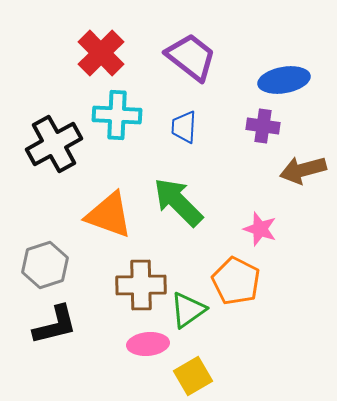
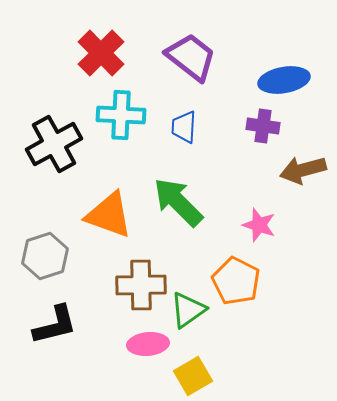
cyan cross: moved 4 px right
pink star: moved 1 px left, 4 px up
gray hexagon: moved 9 px up
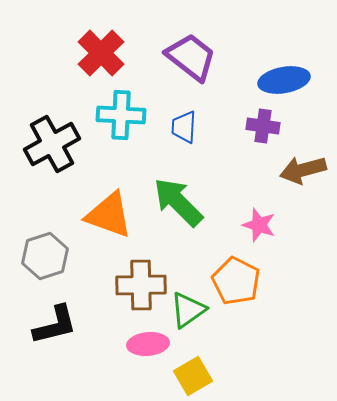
black cross: moved 2 px left
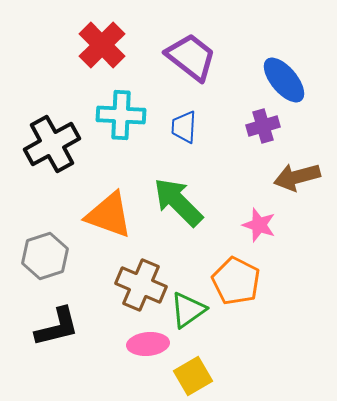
red cross: moved 1 px right, 8 px up
blue ellipse: rotated 60 degrees clockwise
purple cross: rotated 24 degrees counterclockwise
brown arrow: moved 6 px left, 7 px down
brown cross: rotated 24 degrees clockwise
black L-shape: moved 2 px right, 2 px down
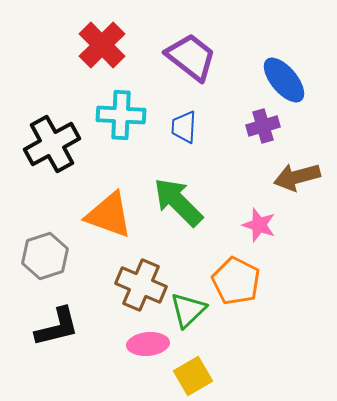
green triangle: rotated 9 degrees counterclockwise
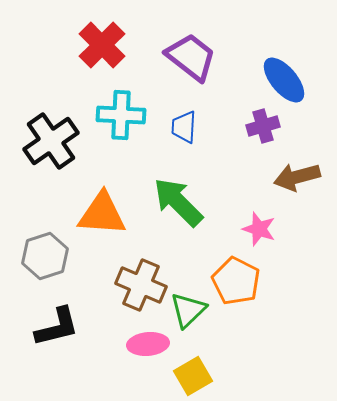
black cross: moved 1 px left, 3 px up; rotated 6 degrees counterclockwise
orange triangle: moved 7 px left, 1 px up; rotated 16 degrees counterclockwise
pink star: moved 4 px down
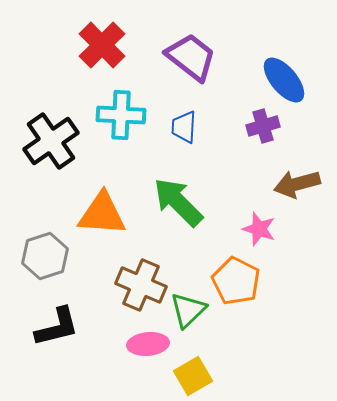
brown arrow: moved 7 px down
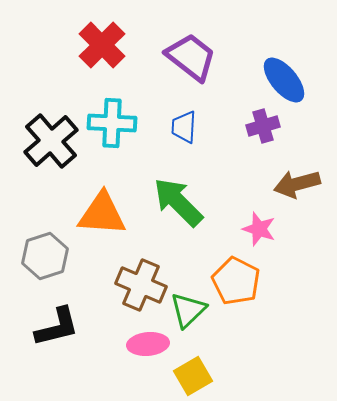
cyan cross: moved 9 px left, 8 px down
black cross: rotated 6 degrees counterclockwise
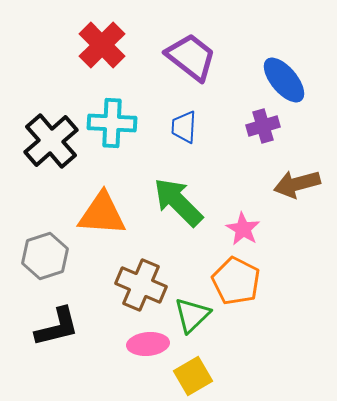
pink star: moved 16 px left; rotated 12 degrees clockwise
green triangle: moved 4 px right, 5 px down
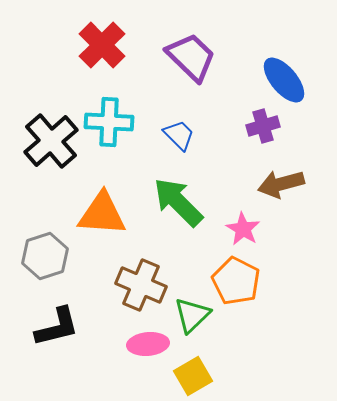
purple trapezoid: rotated 6 degrees clockwise
cyan cross: moved 3 px left, 1 px up
blue trapezoid: moved 5 px left, 8 px down; rotated 132 degrees clockwise
brown arrow: moved 16 px left
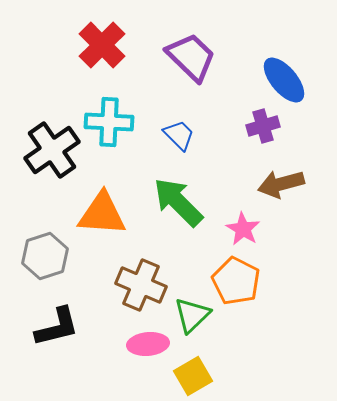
black cross: moved 1 px right, 9 px down; rotated 6 degrees clockwise
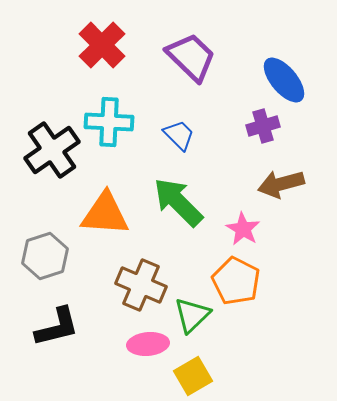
orange triangle: moved 3 px right
